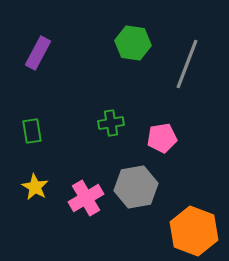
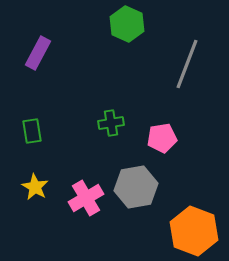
green hexagon: moved 6 px left, 19 px up; rotated 16 degrees clockwise
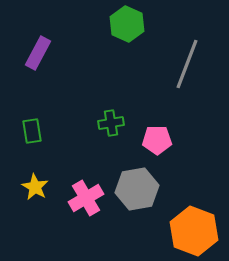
pink pentagon: moved 5 px left, 2 px down; rotated 8 degrees clockwise
gray hexagon: moved 1 px right, 2 px down
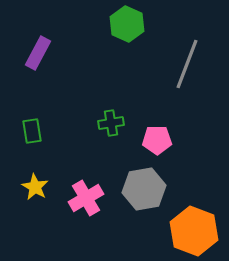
gray hexagon: moved 7 px right
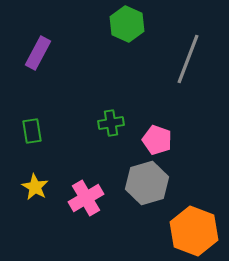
gray line: moved 1 px right, 5 px up
pink pentagon: rotated 20 degrees clockwise
gray hexagon: moved 3 px right, 6 px up; rotated 6 degrees counterclockwise
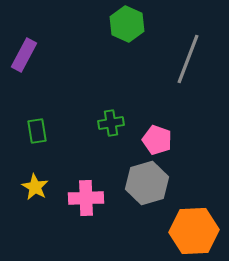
purple rectangle: moved 14 px left, 2 px down
green rectangle: moved 5 px right
pink cross: rotated 28 degrees clockwise
orange hexagon: rotated 24 degrees counterclockwise
